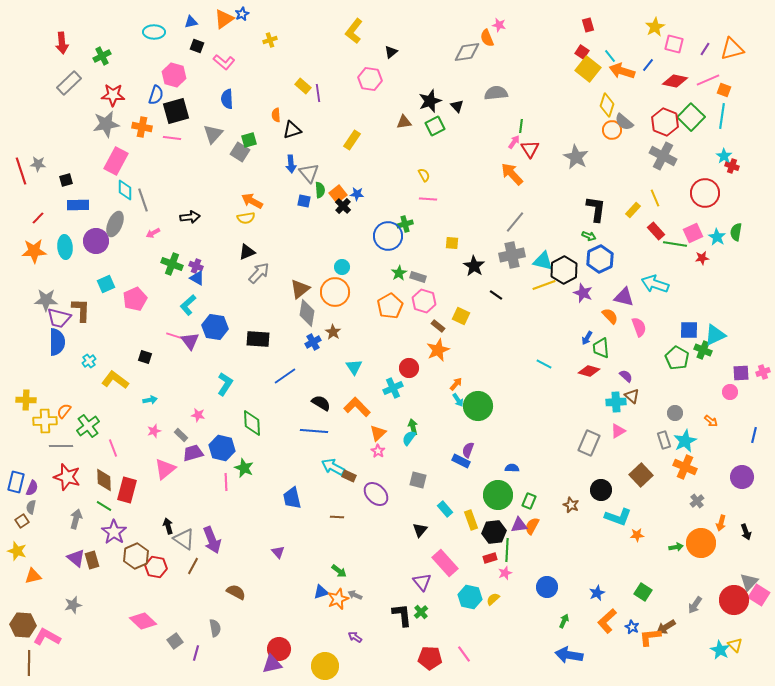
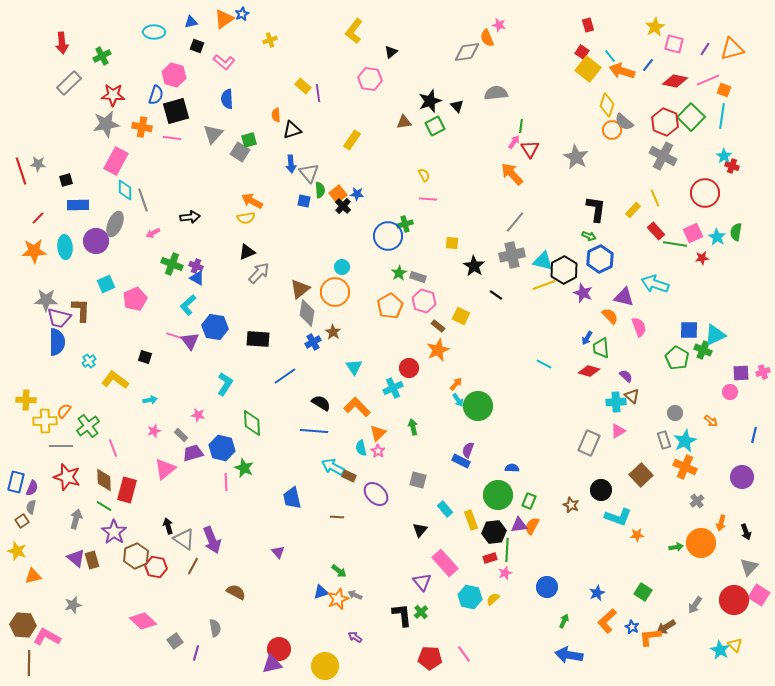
cyan semicircle at (409, 438): moved 48 px left, 10 px down; rotated 49 degrees counterclockwise
gray triangle at (749, 582): moved 15 px up
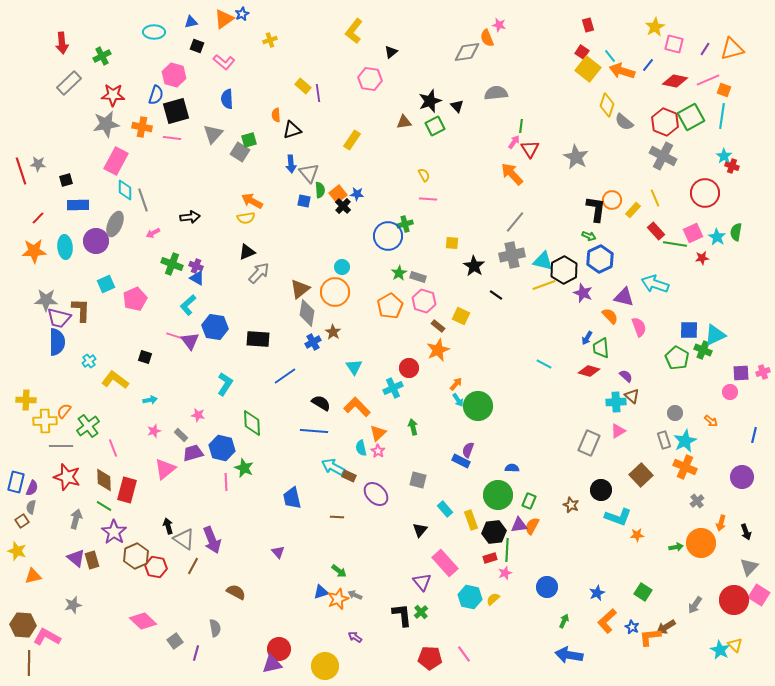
green square at (691, 117): rotated 16 degrees clockwise
orange circle at (612, 130): moved 70 px down
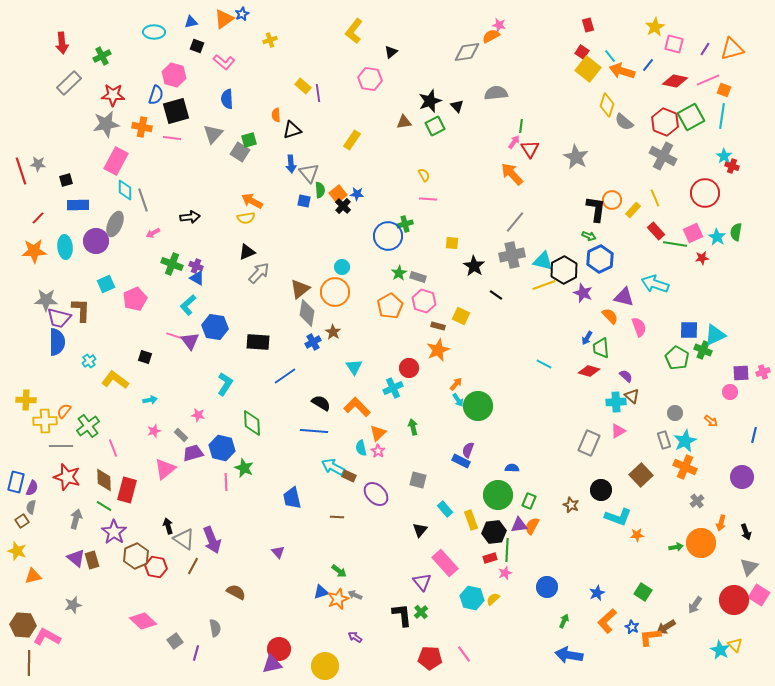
orange semicircle at (487, 38): moved 4 px right, 2 px up; rotated 84 degrees clockwise
brown rectangle at (438, 326): rotated 24 degrees counterclockwise
black rectangle at (258, 339): moved 3 px down
cyan hexagon at (470, 597): moved 2 px right, 1 px down
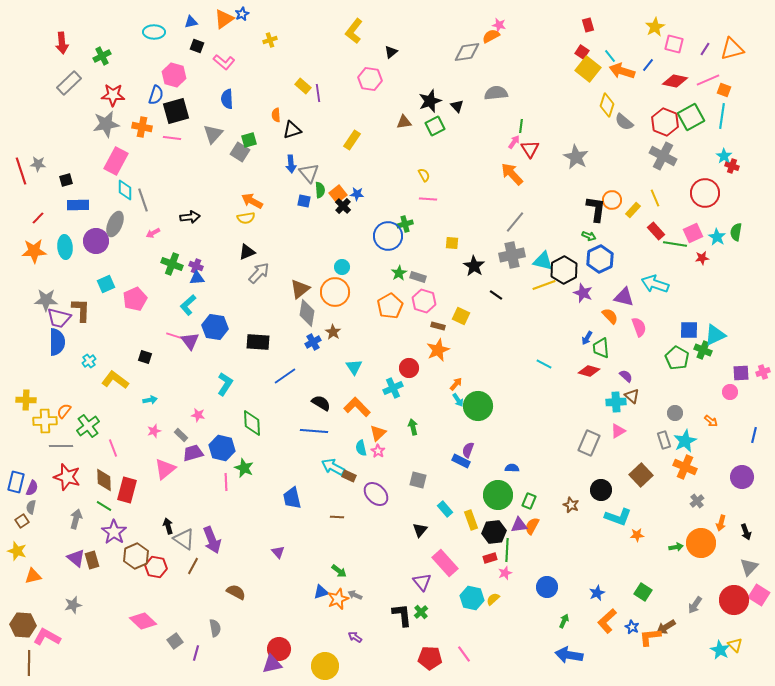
blue triangle at (197, 278): rotated 35 degrees counterclockwise
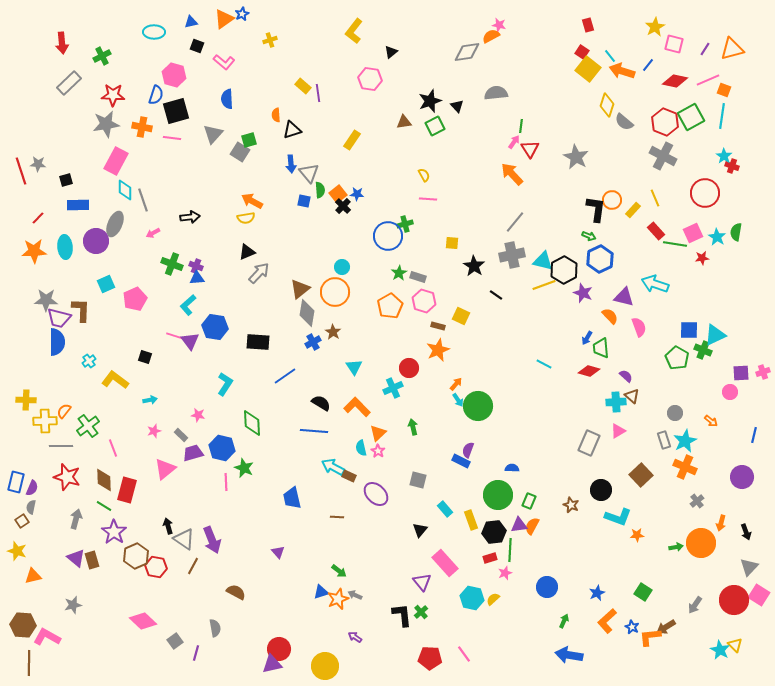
green line at (507, 550): moved 3 px right
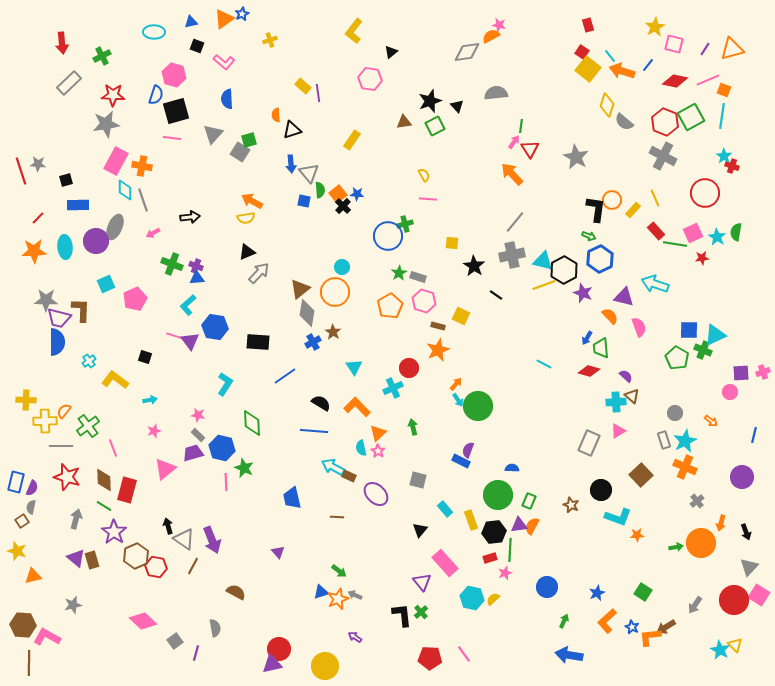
orange cross at (142, 127): moved 39 px down
gray ellipse at (115, 224): moved 3 px down
gray rectangle at (181, 435): moved 17 px right
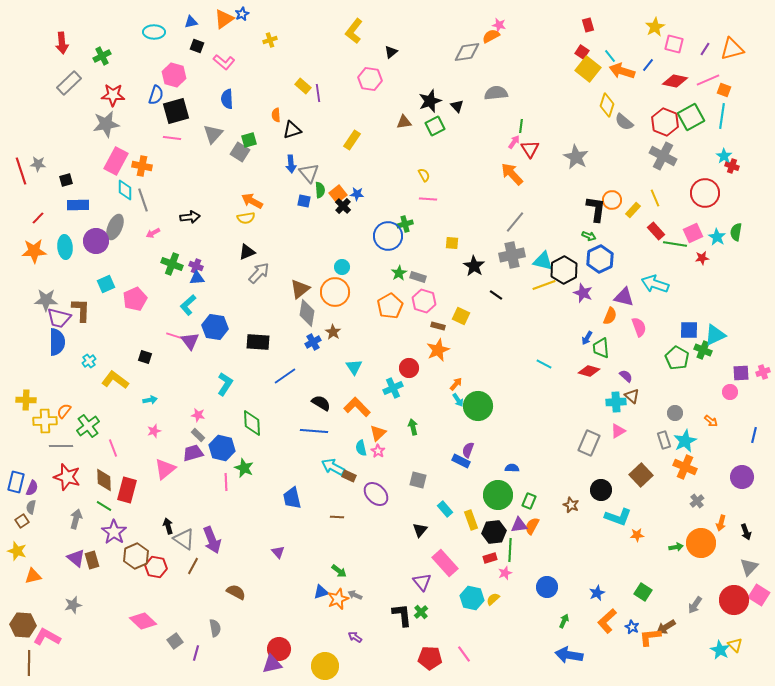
orange semicircle at (610, 316): rotated 66 degrees clockwise
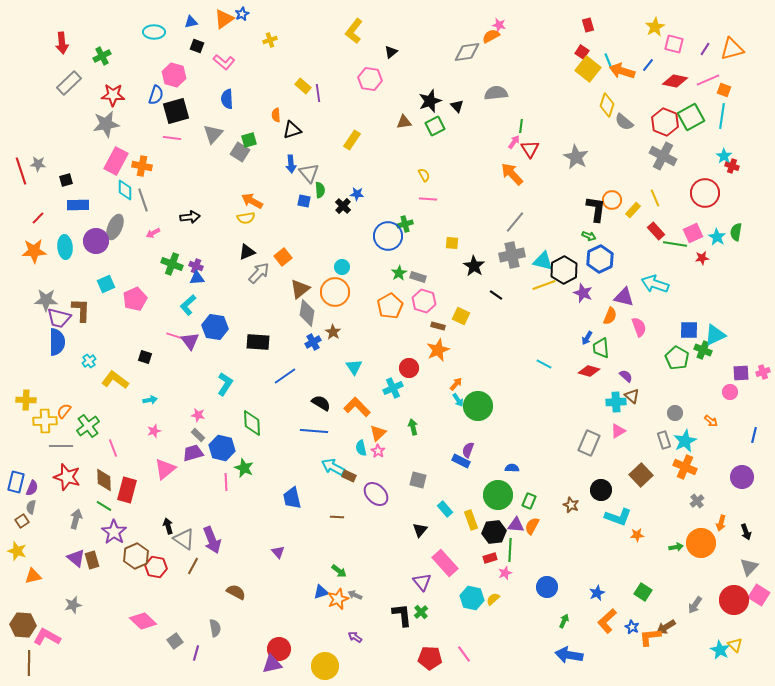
cyan line at (610, 56): moved 2 px left, 4 px down; rotated 16 degrees clockwise
orange square at (338, 194): moved 55 px left, 63 px down
purple triangle at (519, 525): moved 3 px left; rotated 12 degrees clockwise
